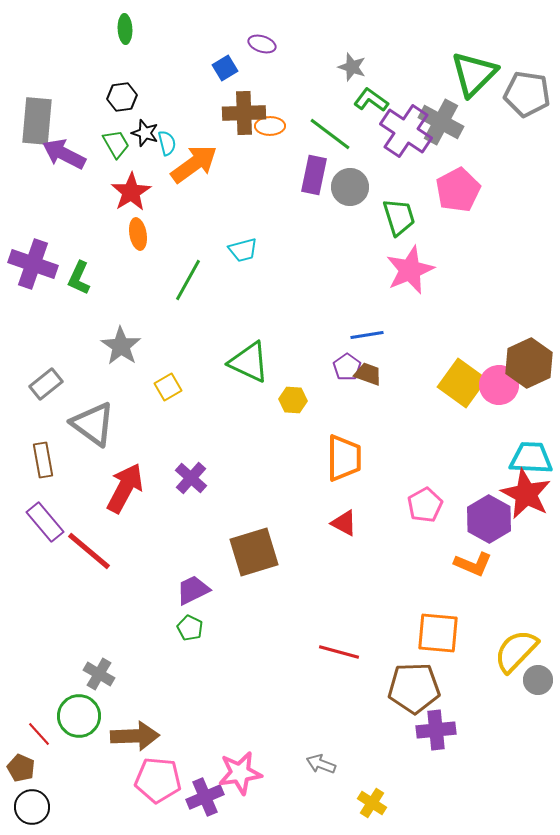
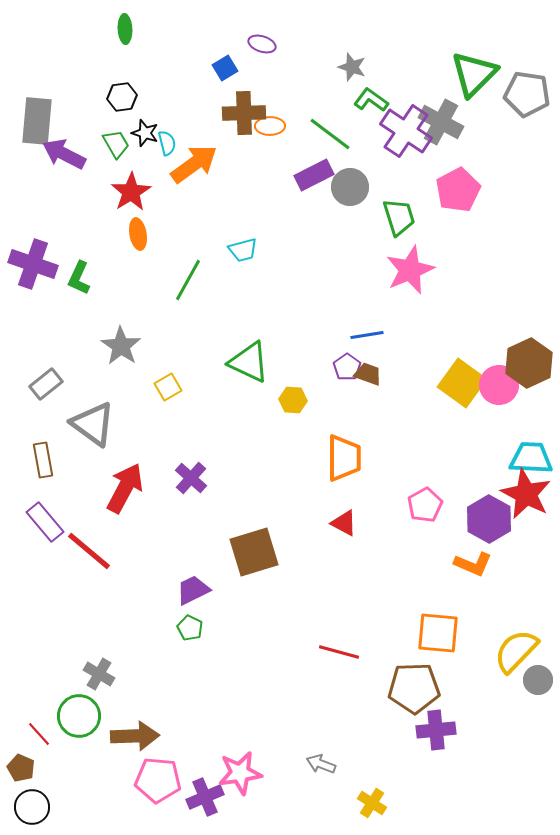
purple rectangle at (314, 175): rotated 51 degrees clockwise
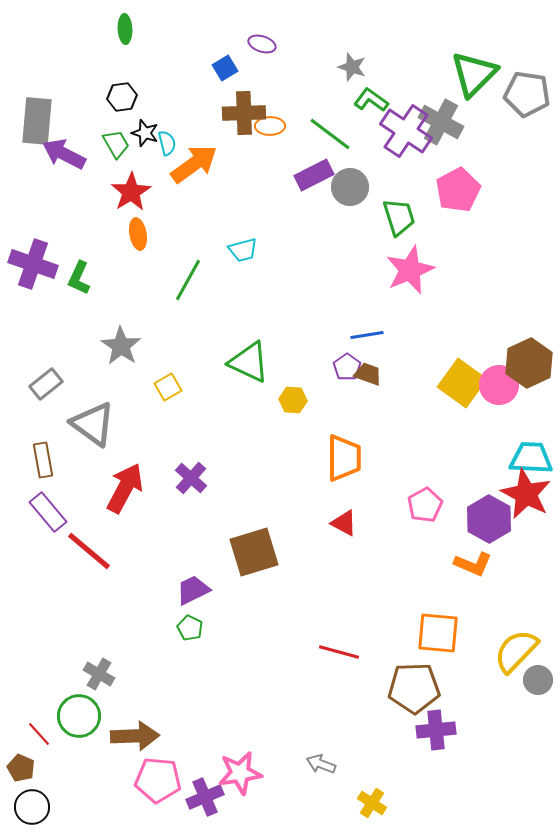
purple rectangle at (45, 522): moved 3 px right, 10 px up
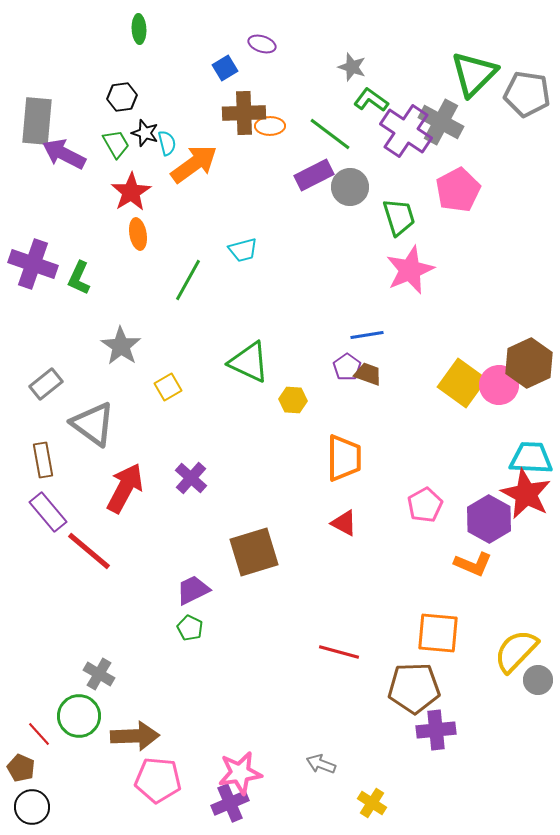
green ellipse at (125, 29): moved 14 px right
purple cross at (205, 797): moved 25 px right, 6 px down
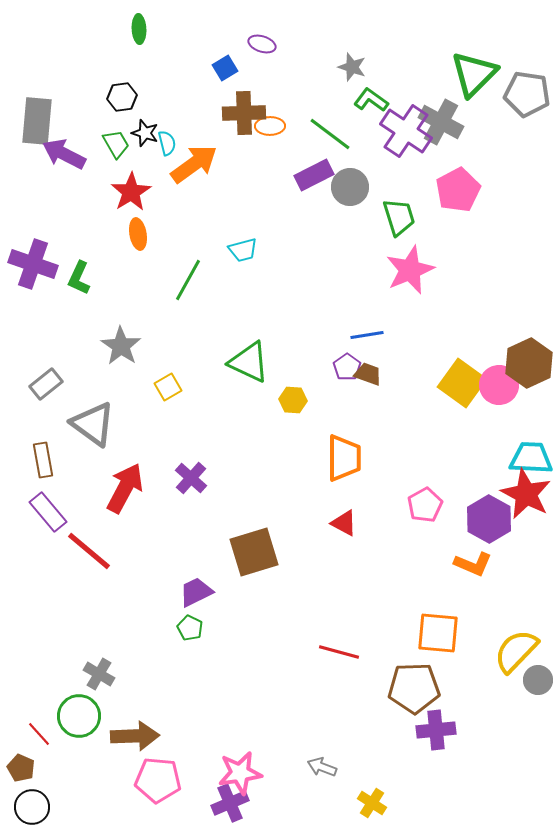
purple trapezoid at (193, 590): moved 3 px right, 2 px down
gray arrow at (321, 764): moved 1 px right, 3 px down
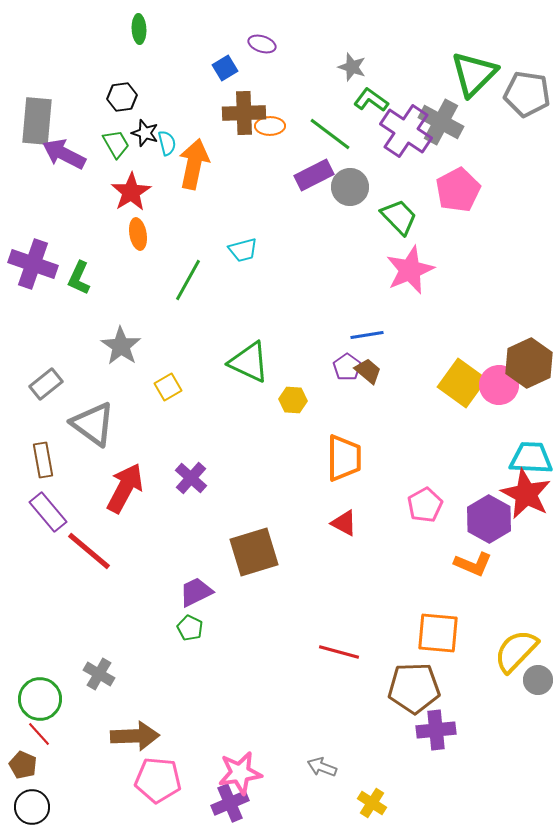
orange arrow at (194, 164): rotated 42 degrees counterclockwise
green trapezoid at (399, 217): rotated 27 degrees counterclockwise
brown trapezoid at (368, 374): moved 3 px up; rotated 20 degrees clockwise
green circle at (79, 716): moved 39 px left, 17 px up
brown pentagon at (21, 768): moved 2 px right, 3 px up
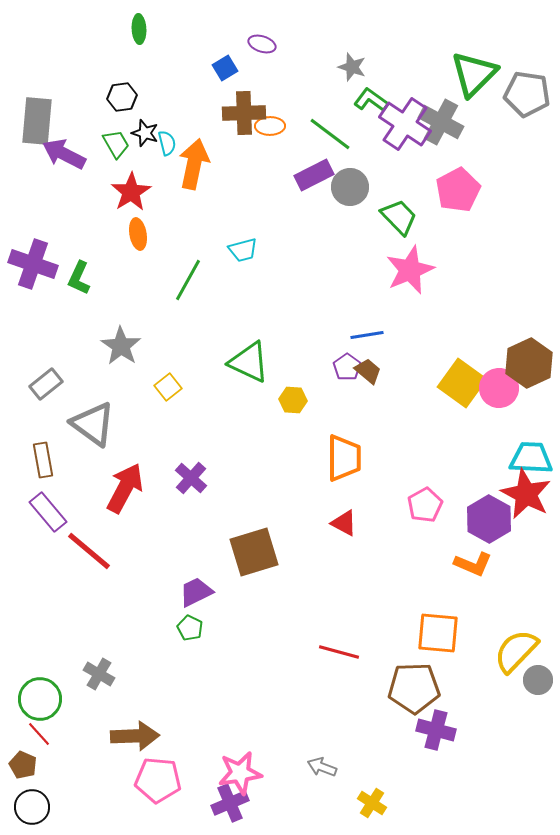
purple cross at (406, 131): moved 1 px left, 7 px up
pink circle at (499, 385): moved 3 px down
yellow square at (168, 387): rotated 8 degrees counterclockwise
purple cross at (436, 730): rotated 21 degrees clockwise
